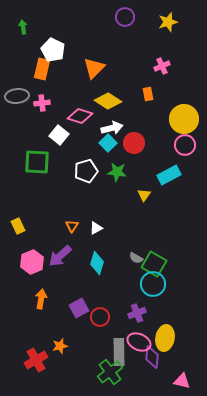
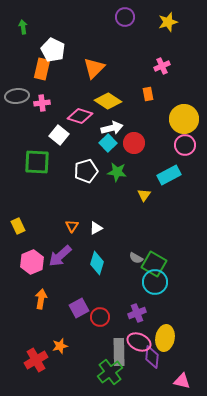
cyan circle at (153, 284): moved 2 px right, 2 px up
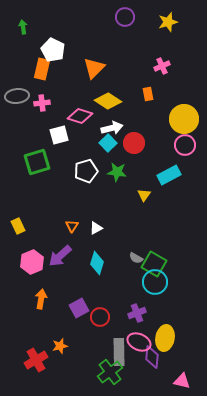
white square at (59, 135): rotated 36 degrees clockwise
green square at (37, 162): rotated 20 degrees counterclockwise
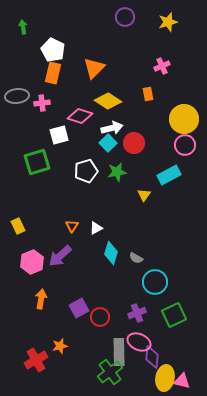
orange rectangle at (42, 69): moved 11 px right, 4 px down
green star at (117, 172): rotated 18 degrees counterclockwise
cyan diamond at (97, 263): moved 14 px right, 10 px up
green square at (154, 264): moved 20 px right, 51 px down; rotated 35 degrees clockwise
yellow ellipse at (165, 338): moved 40 px down
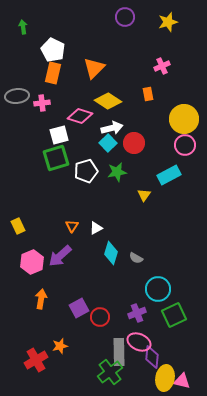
green square at (37, 162): moved 19 px right, 4 px up
cyan circle at (155, 282): moved 3 px right, 7 px down
